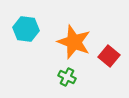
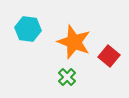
cyan hexagon: moved 2 px right
green cross: rotated 18 degrees clockwise
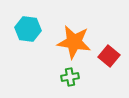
orange star: rotated 12 degrees counterclockwise
green cross: moved 3 px right; rotated 36 degrees clockwise
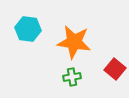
red square: moved 6 px right, 13 px down
green cross: moved 2 px right
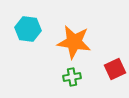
red square: rotated 25 degrees clockwise
